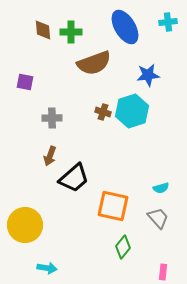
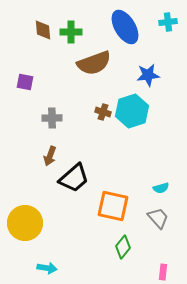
yellow circle: moved 2 px up
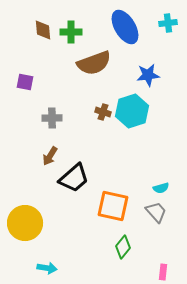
cyan cross: moved 1 px down
brown arrow: rotated 12 degrees clockwise
gray trapezoid: moved 2 px left, 6 px up
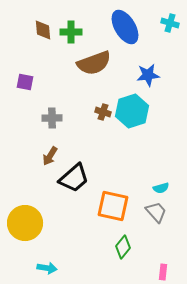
cyan cross: moved 2 px right; rotated 24 degrees clockwise
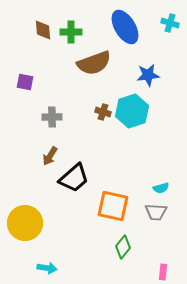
gray cross: moved 1 px up
gray trapezoid: rotated 135 degrees clockwise
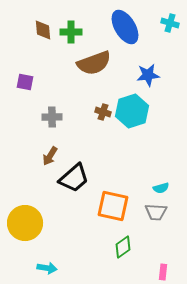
green diamond: rotated 15 degrees clockwise
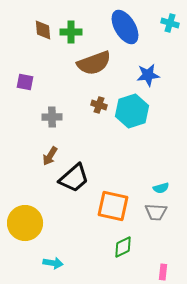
brown cross: moved 4 px left, 7 px up
green diamond: rotated 10 degrees clockwise
cyan arrow: moved 6 px right, 5 px up
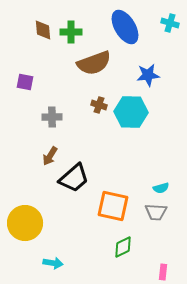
cyan hexagon: moved 1 px left, 1 px down; rotated 20 degrees clockwise
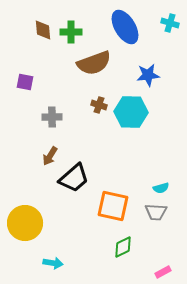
pink rectangle: rotated 56 degrees clockwise
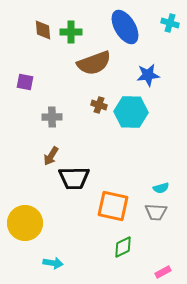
brown arrow: moved 1 px right
black trapezoid: rotated 40 degrees clockwise
